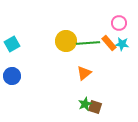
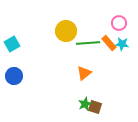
yellow circle: moved 10 px up
blue circle: moved 2 px right
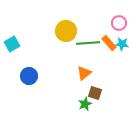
blue circle: moved 15 px right
brown square: moved 14 px up
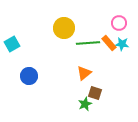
yellow circle: moved 2 px left, 3 px up
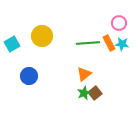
yellow circle: moved 22 px left, 8 px down
orange rectangle: rotated 14 degrees clockwise
orange triangle: moved 1 px down
brown square: rotated 32 degrees clockwise
green star: moved 1 px left, 11 px up
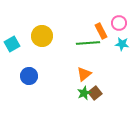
orange rectangle: moved 8 px left, 12 px up
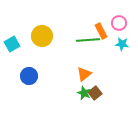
green line: moved 3 px up
green star: rotated 24 degrees counterclockwise
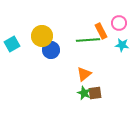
cyan star: moved 1 px down
blue circle: moved 22 px right, 26 px up
brown square: rotated 32 degrees clockwise
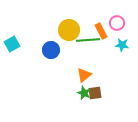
pink circle: moved 2 px left
yellow circle: moved 27 px right, 6 px up
orange triangle: moved 1 px down
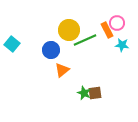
orange rectangle: moved 6 px right, 1 px up
green line: moved 3 px left; rotated 20 degrees counterclockwise
cyan square: rotated 21 degrees counterclockwise
orange triangle: moved 22 px left, 5 px up
